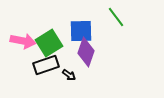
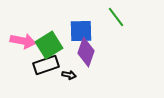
green square: moved 2 px down
black arrow: rotated 24 degrees counterclockwise
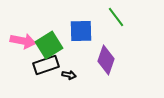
purple diamond: moved 20 px right, 8 px down
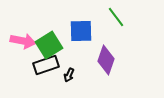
black arrow: rotated 104 degrees clockwise
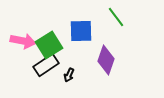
black rectangle: rotated 15 degrees counterclockwise
